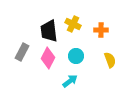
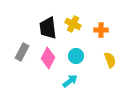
black trapezoid: moved 1 px left, 3 px up
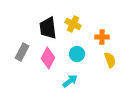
orange cross: moved 1 px right, 7 px down
cyan circle: moved 1 px right, 2 px up
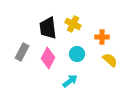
yellow semicircle: rotated 28 degrees counterclockwise
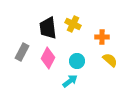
cyan circle: moved 7 px down
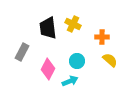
pink diamond: moved 11 px down
cyan arrow: rotated 14 degrees clockwise
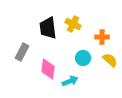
cyan circle: moved 6 px right, 3 px up
pink diamond: rotated 20 degrees counterclockwise
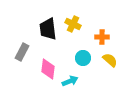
black trapezoid: moved 1 px down
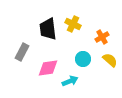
orange cross: rotated 32 degrees counterclockwise
cyan circle: moved 1 px down
pink diamond: moved 1 px up; rotated 75 degrees clockwise
